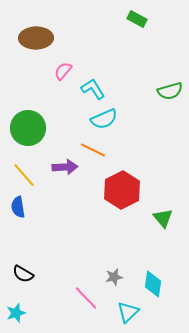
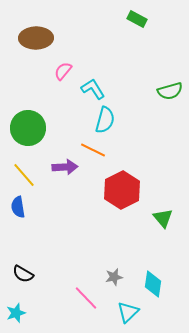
cyan semicircle: moved 1 px right, 1 px down; rotated 52 degrees counterclockwise
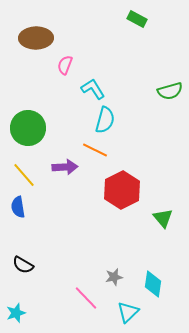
pink semicircle: moved 2 px right, 6 px up; rotated 18 degrees counterclockwise
orange line: moved 2 px right
black semicircle: moved 9 px up
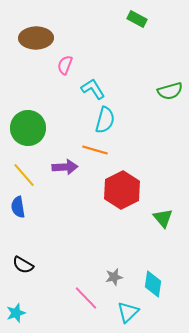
orange line: rotated 10 degrees counterclockwise
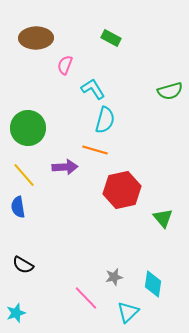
green rectangle: moved 26 px left, 19 px down
red hexagon: rotated 15 degrees clockwise
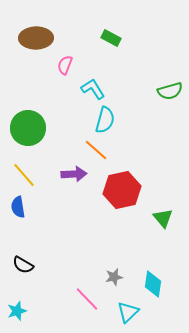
orange line: moved 1 px right; rotated 25 degrees clockwise
purple arrow: moved 9 px right, 7 px down
pink line: moved 1 px right, 1 px down
cyan star: moved 1 px right, 2 px up
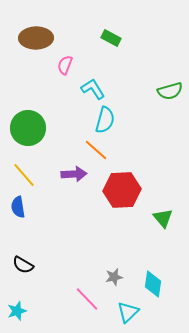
red hexagon: rotated 9 degrees clockwise
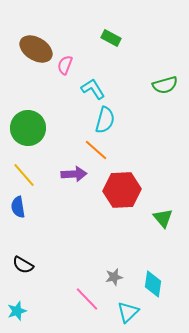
brown ellipse: moved 11 px down; rotated 32 degrees clockwise
green semicircle: moved 5 px left, 6 px up
